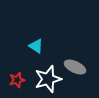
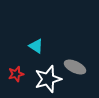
red star: moved 1 px left, 6 px up
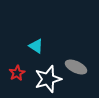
gray ellipse: moved 1 px right
red star: moved 1 px right, 1 px up; rotated 14 degrees counterclockwise
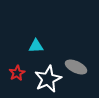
cyan triangle: rotated 35 degrees counterclockwise
white star: rotated 8 degrees counterclockwise
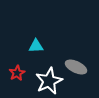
white star: moved 1 px right, 2 px down
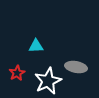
gray ellipse: rotated 15 degrees counterclockwise
white star: moved 1 px left
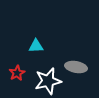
white star: rotated 12 degrees clockwise
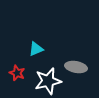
cyan triangle: moved 3 px down; rotated 21 degrees counterclockwise
red star: rotated 21 degrees counterclockwise
